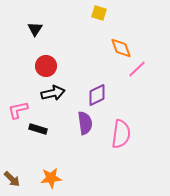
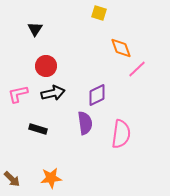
pink L-shape: moved 16 px up
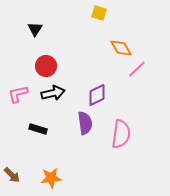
orange diamond: rotated 10 degrees counterclockwise
brown arrow: moved 4 px up
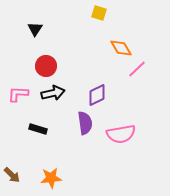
pink L-shape: rotated 15 degrees clockwise
pink semicircle: rotated 72 degrees clockwise
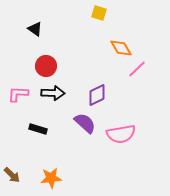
black triangle: rotated 28 degrees counterclockwise
black arrow: rotated 15 degrees clockwise
purple semicircle: rotated 40 degrees counterclockwise
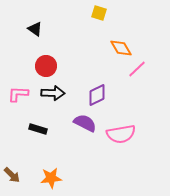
purple semicircle: rotated 15 degrees counterclockwise
